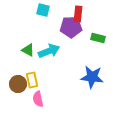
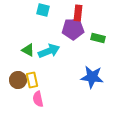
red rectangle: moved 1 px up
purple pentagon: moved 2 px right, 2 px down
brown circle: moved 4 px up
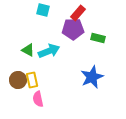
red rectangle: rotated 35 degrees clockwise
blue star: rotated 30 degrees counterclockwise
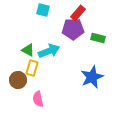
yellow rectangle: moved 12 px up; rotated 28 degrees clockwise
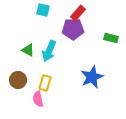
green rectangle: moved 13 px right
cyan arrow: rotated 135 degrees clockwise
yellow rectangle: moved 13 px right, 15 px down
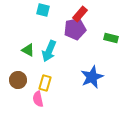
red rectangle: moved 2 px right, 1 px down
purple pentagon: moved 2 px right; rotated 10 degrees counterclockwise
